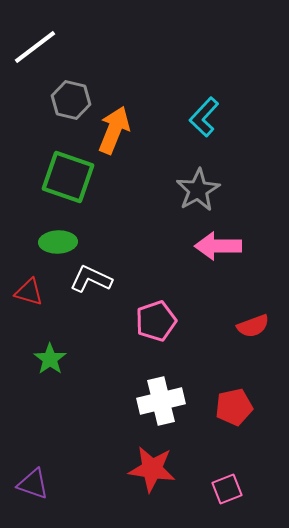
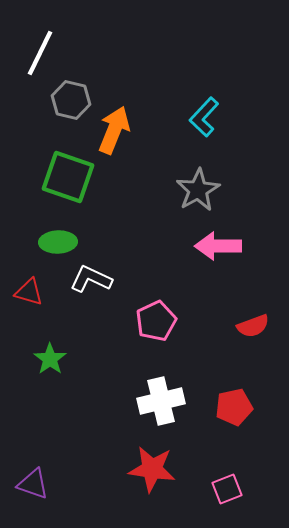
white line: moved 5 px right, 6 px down; rotated 27 degrees counterclockwise
pink pentagon: rotated 6 degrees counterclockwise
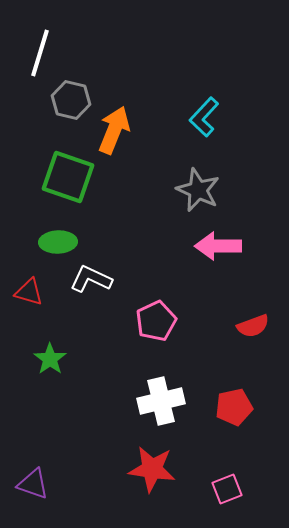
white line: rotated 9 degrees counterclockwise
gray star: rotated 18 degrees counterclockwise
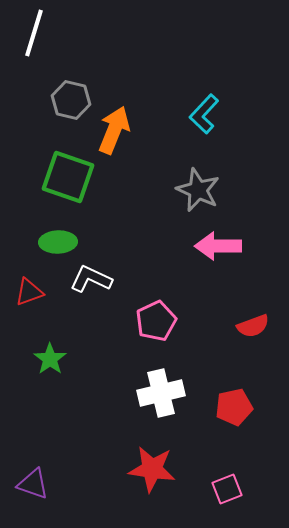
white line: moved 6 px left, 20 px up
cyan L-shape: moved 3 px up
red triangle: rotated 36 degrees counterclockwise
white cross: moved 8 px up
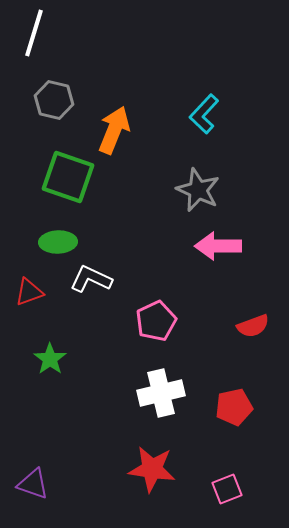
gray hexagon: moved 17 px left
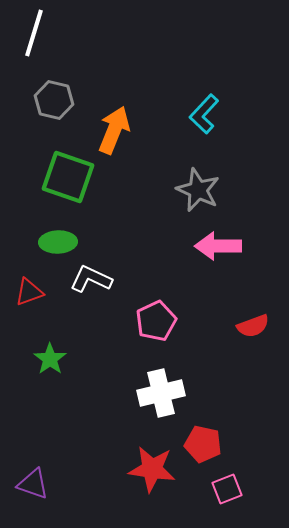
red pentagon: moved 31 px left, 37 px down; rotated 24 degrees clockwise
